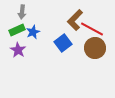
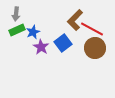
gray arrow: moved 6 px left, 2 px down
purple star: moved 23 px right, 3 px up
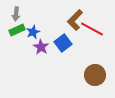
brown circle: moved 27 px down
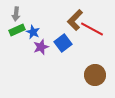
blue star: rotated 24 degrees counterclockwise
purple star: rotated 21 degrees clockwise
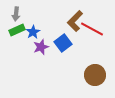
brown L-shape: moved 1 px down
blue star: rotated 16 degrees clockwise
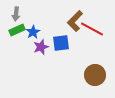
blue square: moved 2 px left; rotated 30 degrees clockwise
